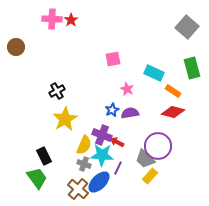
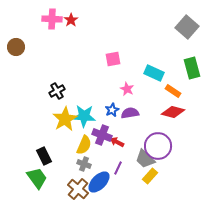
cyan star: moved 18 px left, 39 px up
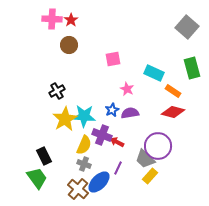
brown circle: moved 53 px right, 2 px up
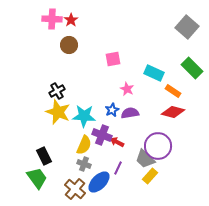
green rectangle: rotated 30 degrees counterclockwise
yellow star: moved 7 px left, 7 px up; rotated 20 degrees counterclockwise
brown cross: moved 3 px left
